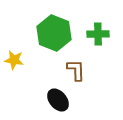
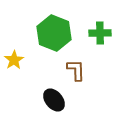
green cross: moved 2 px right, 1 px up
yellow star: rotated 30 degrees clockwise
black ellipse: moved 4 px left
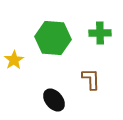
green hexagon: moved 1 px left, 5 px down; rotated 16 degrees counterclockwise
brown L-shape: moved 15 px right, 9 px down
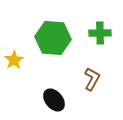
brown L-shape: moved 1 px right; rotated 30 degrees clockwise
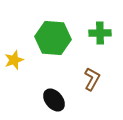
yellow star: rotated 12 degrees clockwise
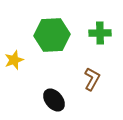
green hexagon: moved 1 px left, 3 px up; rotated 8 degrees counterclockwise
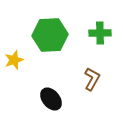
green hexagon: moved 2 px left
black ellipse: moved 3 px left, 1 px up
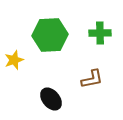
brown L-shape: rotated 50 degrees clockwise
